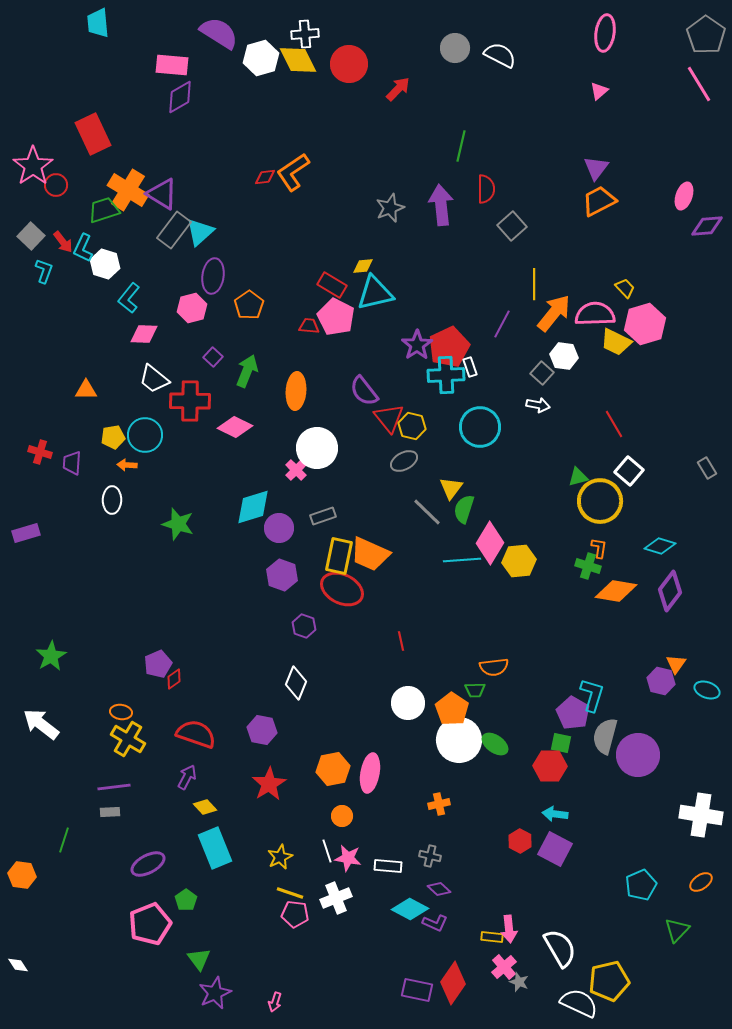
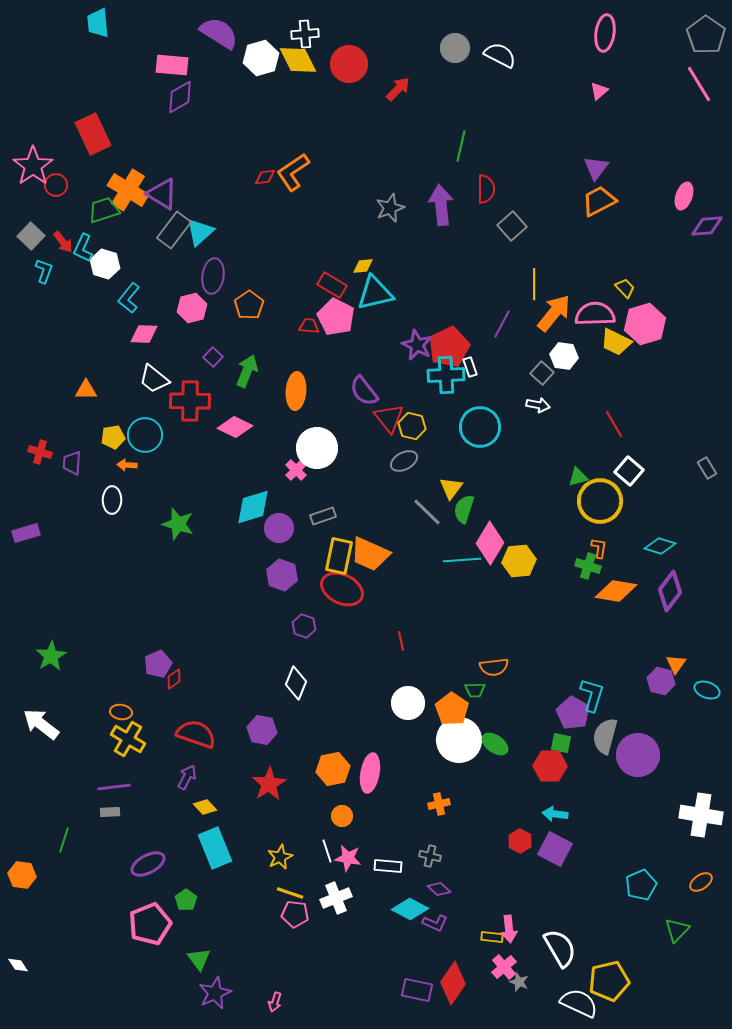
purple star at (417, 345): rotated 12 degrees counterclockwise
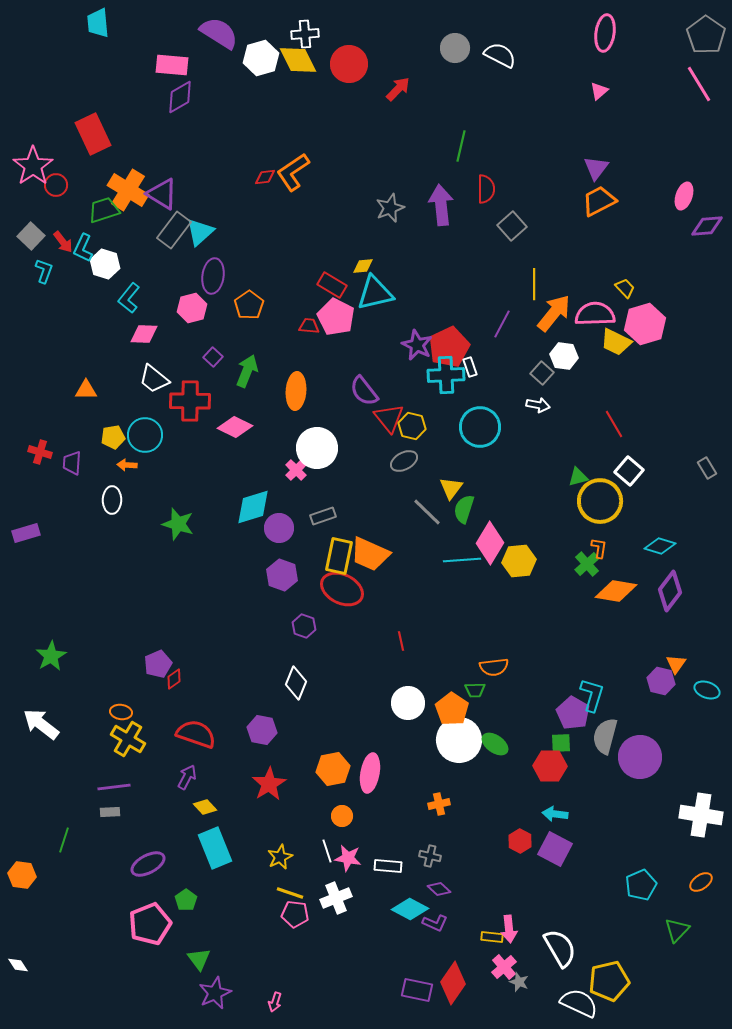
green cross at (588, 566): moved 1 px left, 2 px up; rotated 30 degrees clockwise
green square at (561, 743): rotated 15 degrees counterclockwise
purple circle at (638, 755): moved 2 px right, 2 px down
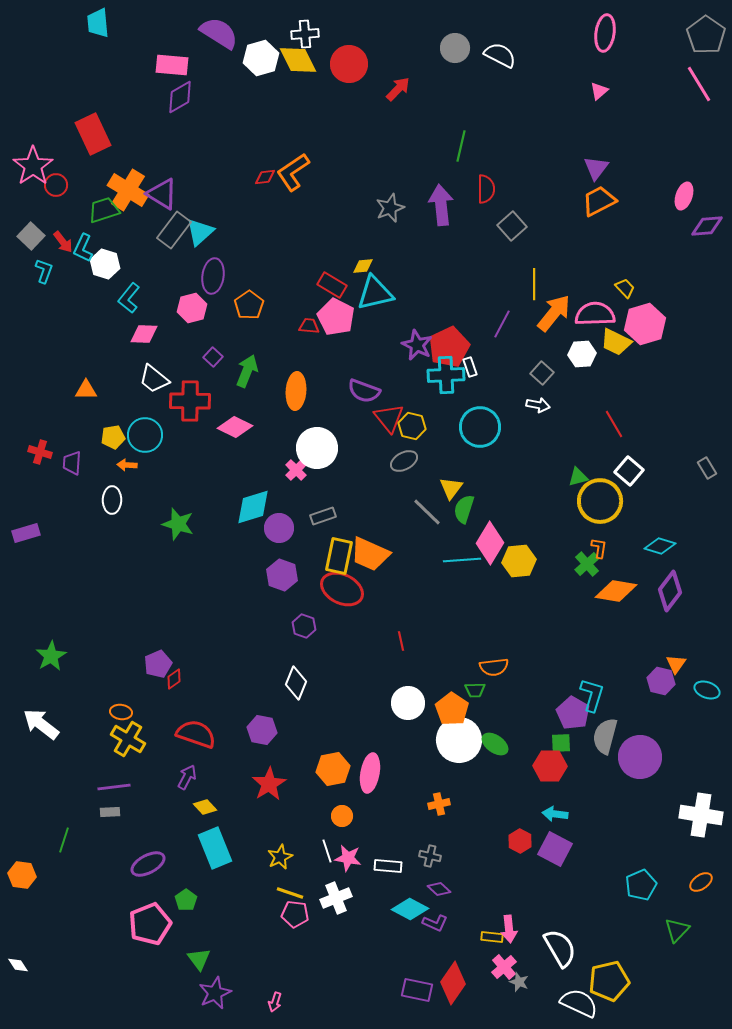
white hexagon at (564, 356): moved 18 px right, 2 px up; rotated 12 degrees counterclockwise
purple semicircle at (364, 391): rotated 32 degrees counterclockwise
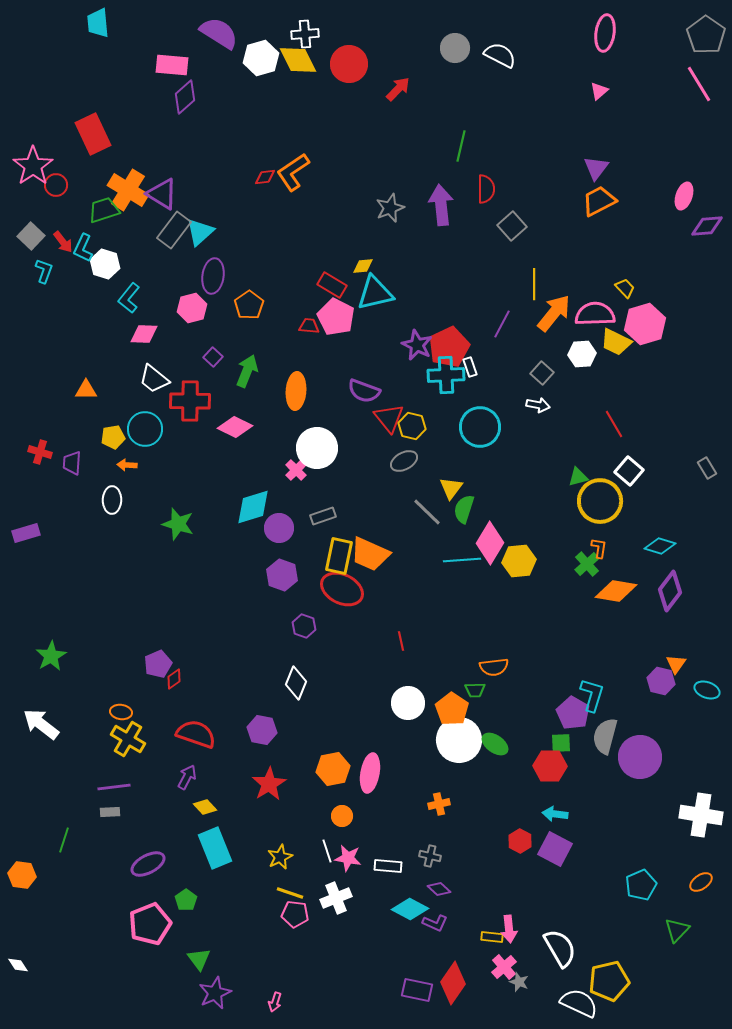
purple diamond at (180, 97): moved 5 px right; rotated 12 degrees counterclockwise
cyan circle at (145, 435): moved 6 px up
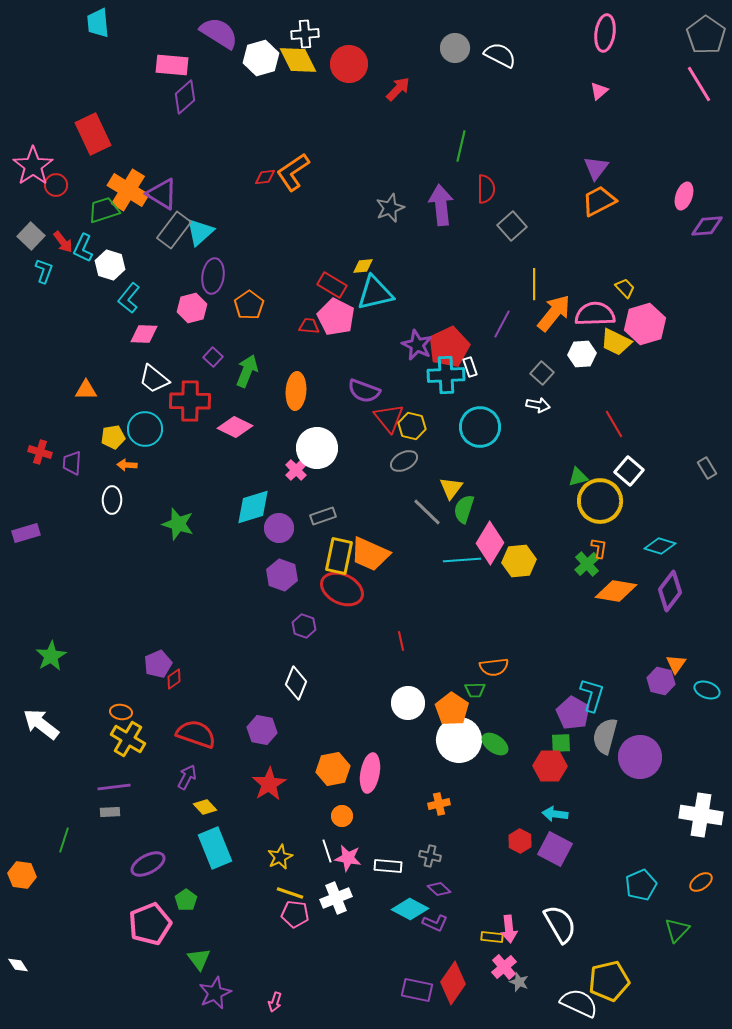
white hexagon at (105, 264): moved 5 px right, 1 px down
white semicircle at (560, 948): moved 24 px up
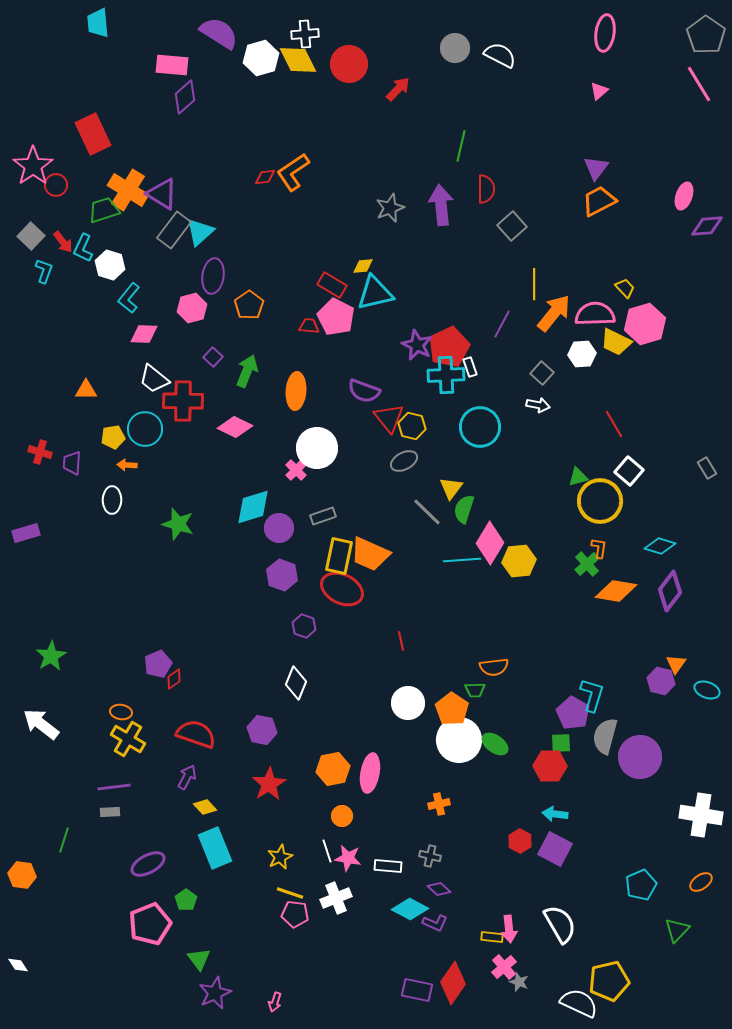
red cross at (190, 401): moved 7 px left
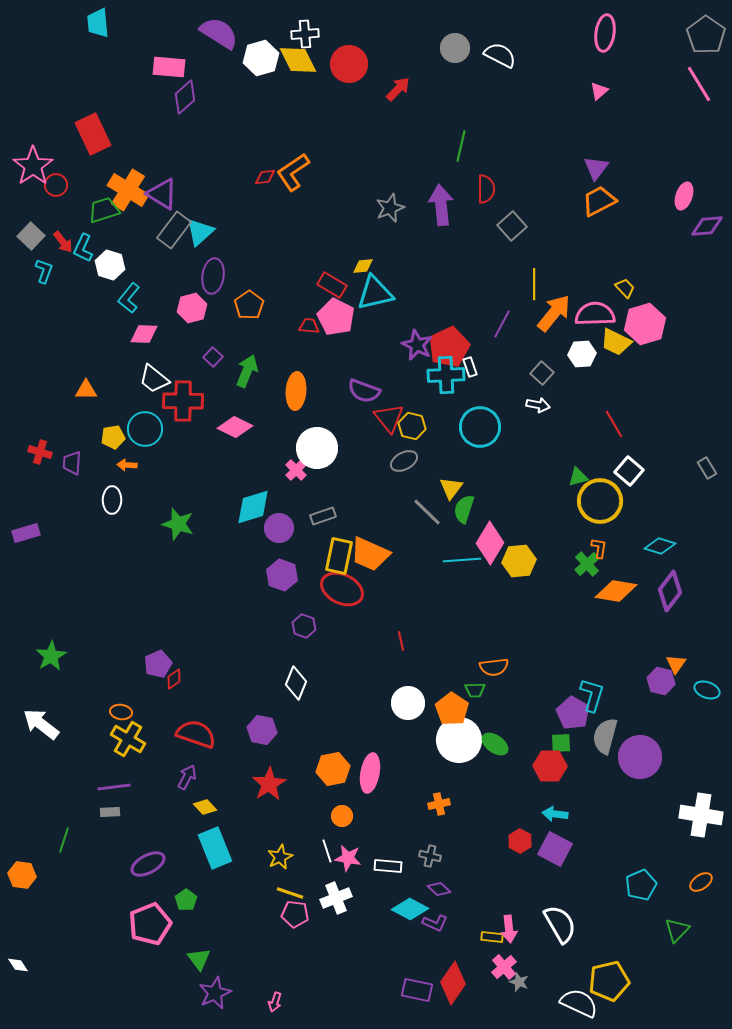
pink rectangle at (172, 65): moved 3 px left, 2 px down
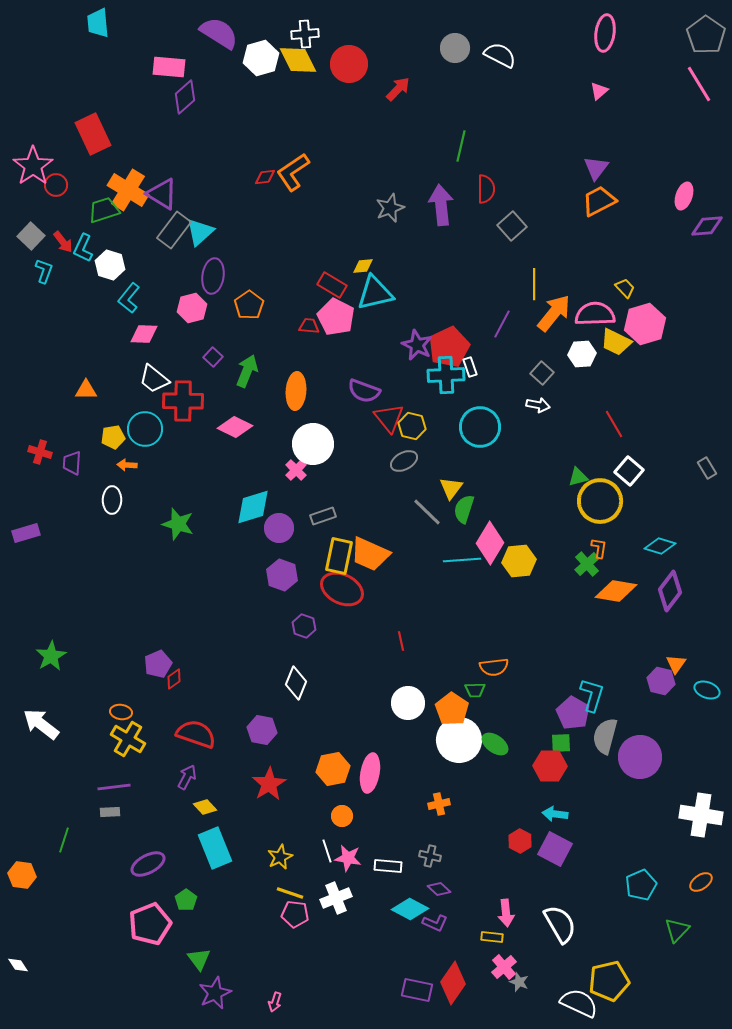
white circle at (317, 448): moved 4 px left, 4 px up
pink arrow at (509, 929): moved 3 px left, 16 px up
